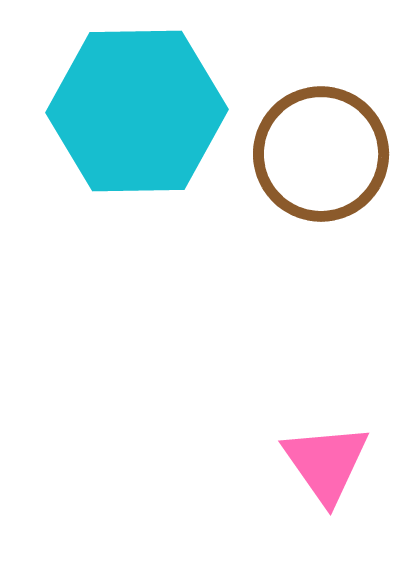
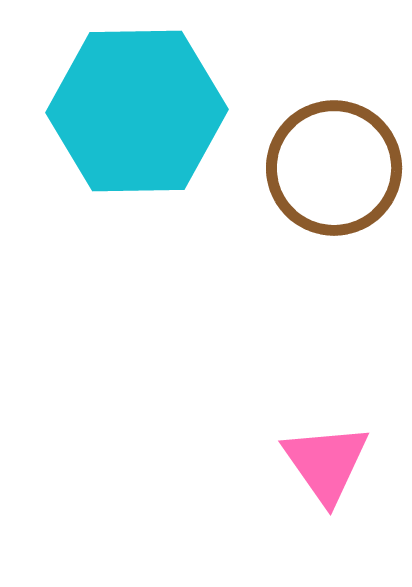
brown circle: moved 13 px right, 14 px down
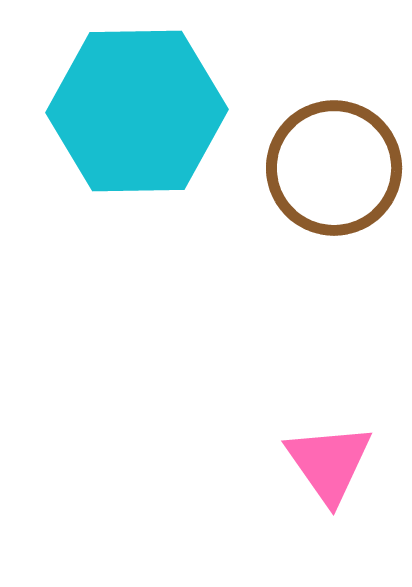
pink triangle: moved 3 px right
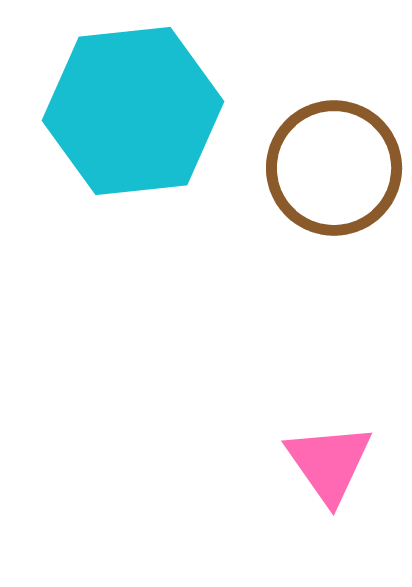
cyan hexagon: moved 4 px left; rotated 5 degrees counterclockwise
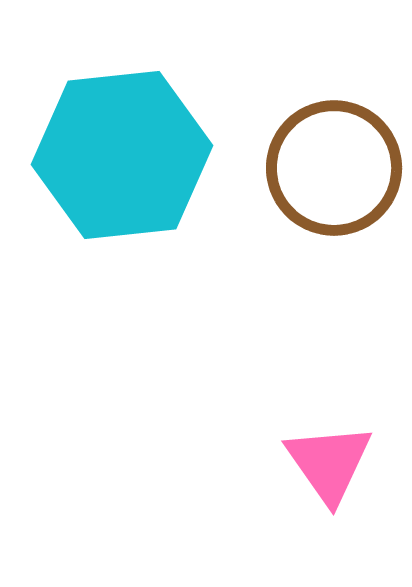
cyan hexagon: moved 11 px left, 44 px down
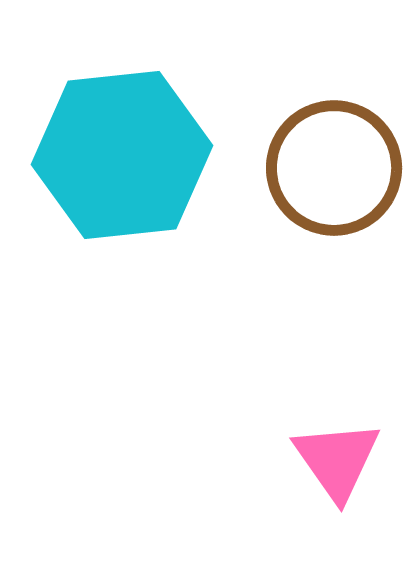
pink triangle: moved 8 px right, 3 px up
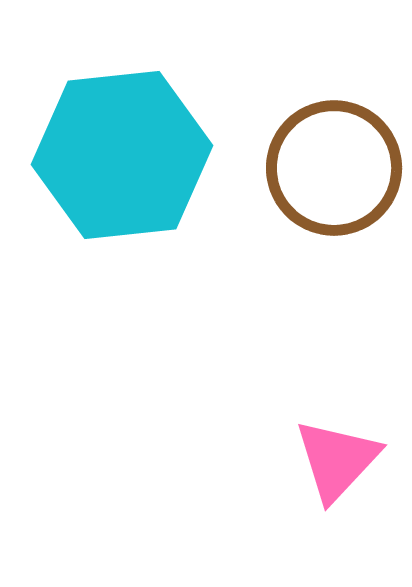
pink triangle: rotated 18 degrees clockwise
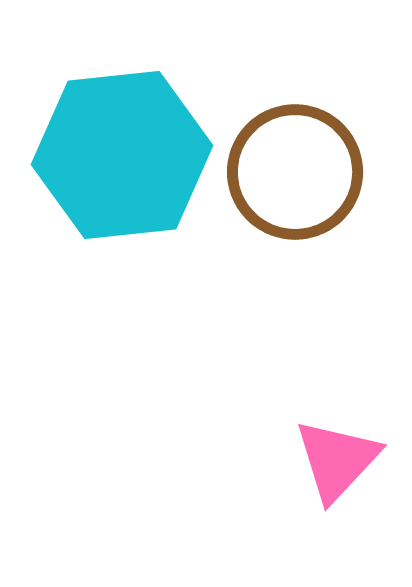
brown circle: moved 39 px left, 4 px down
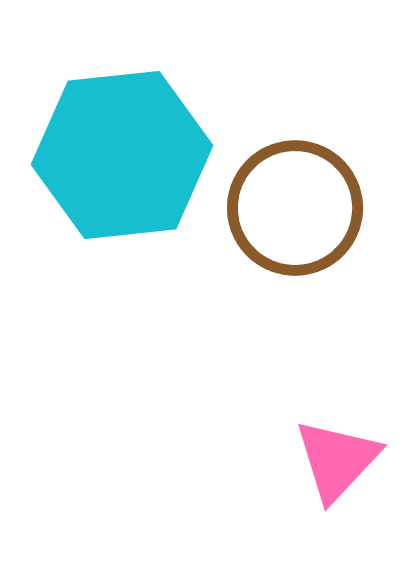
brown circle: moved 36 px down
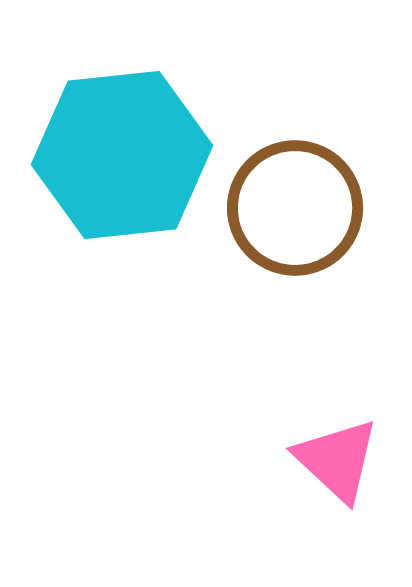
pink triangle: rotated 30 degrees counterclockwise
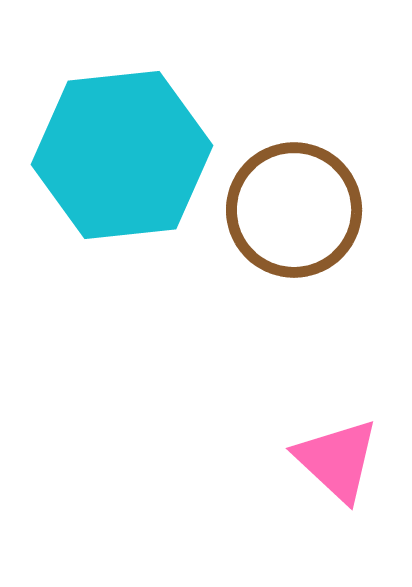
brown circle: moved 1 px left, 2 px down
